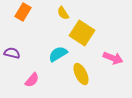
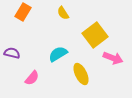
yellow square: moved 13 px right, 2 px down; rotated 20 degrees clockwise
pink semicircle: moved 2 px up
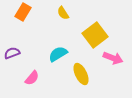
purple semicircle: rotated 35 degrees counterclockwise
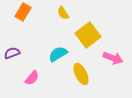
yellow square: moved 7 px left
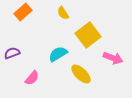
orange rectangle: rotated 18 degrees clockwise
yellow ellipse: rotated 20 degrees counterclockwise
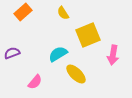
yellow square: rotated 15 degrees clockwise
pink arrow: moved 3 px up; rotated 78 degrees clockwise
yellow ellipse: moved 5 px left
pink semicircle: moved 3 px right, 4 px down
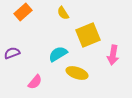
yellow ellipse: moved 1 px right, 1 px up; rotated 25 degrees counterclockwise
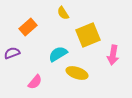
orange rectangle: moved 5 px right, 15 px down
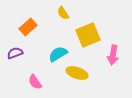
purple semicircle: moved 3 px right
pink semicircle: rotated 105 degrees clockwise
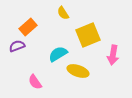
purple semicircle: moved 2 px right, 7 px up
yellow ellipse: moved 1 px right, 2 px up
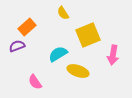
orange rectangle: moved 1 px left
